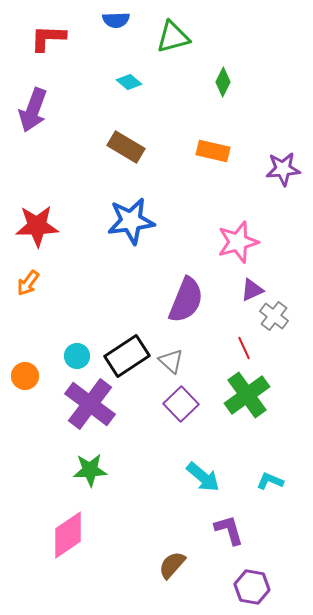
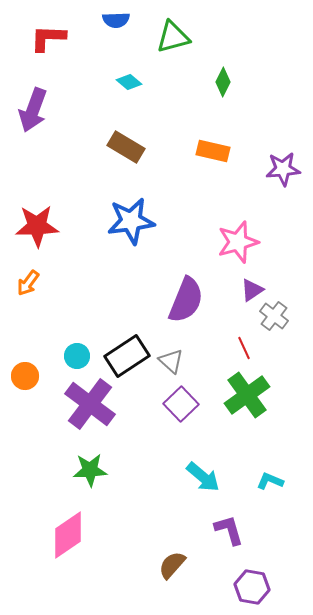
purple triangle: rotated 10 degrees counterclockwise
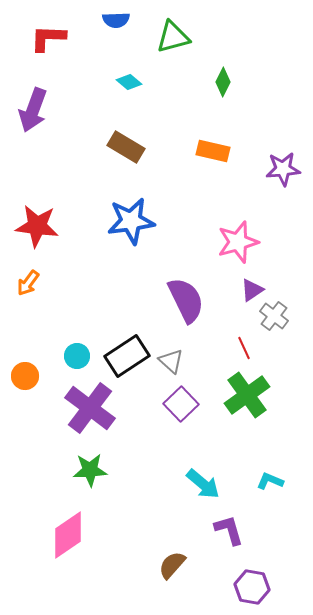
red star: rotated 9 degrees clockwise
purple semicircle: rotated 48 degrees counterclockwise
purple cross: moved 4 px down
cyan arrow: moved 7 px down
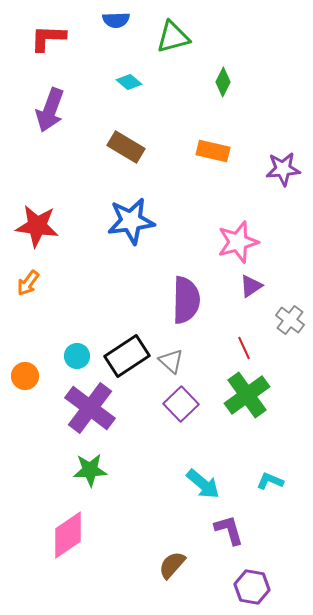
purple arrow: moved 17 px right
purple triangle: moved 1 px left, 4 px up
purple semicircle: rotated 27 degrees clockwise
gray cross: moved 16 px right, 4 px down
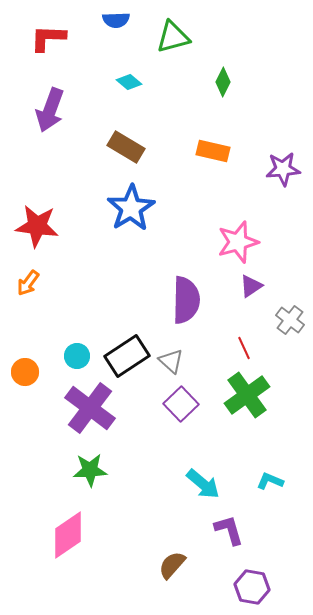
blue star: moved 13 px up; rotated 24 degrees counterclockwise
orange circle: moved 4 px up
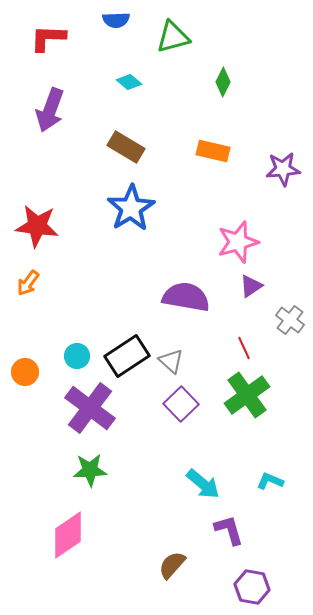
purple semicircle: moved 3 px up; rotated 81 degrees counterclockwise
